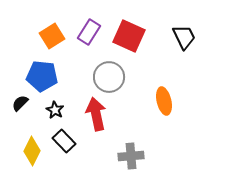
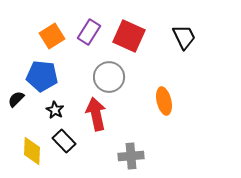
black semicircle: moved 4 px left, 4 px up
yellow diamond: rotated 24 degrees counterclockwise
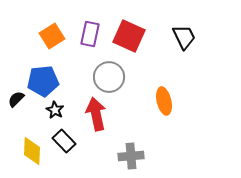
purple rectangle: moved 1 px right, 2 px down; rotated 20 degrees counterclockwise
blue pentagon: moved 1 px right, 5 px down; rotated 12 degrees counterclockwise
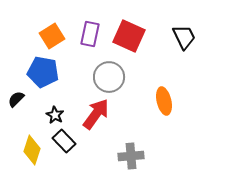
blue pentagon: moved 9 px up; rotated 16 degrees clockwise
black star: moved 5 px down
red arrow: rotated 48 degrees clockwise
yellow diamond: moved 1 px up; rotated 16 degrees clockwise
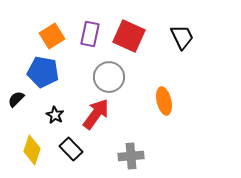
black trapezoid: moved 2 px left
black rectangle: moved 7 px right, 8 px down
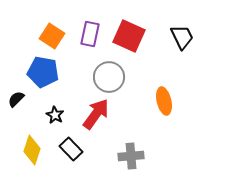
orange square: rotated 25 degrees counterclockwise
